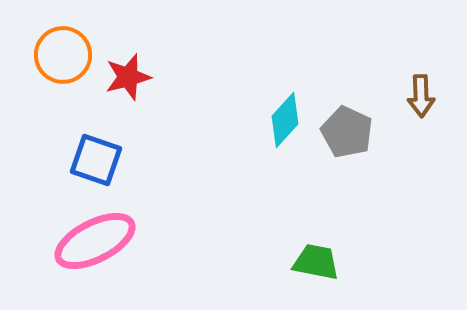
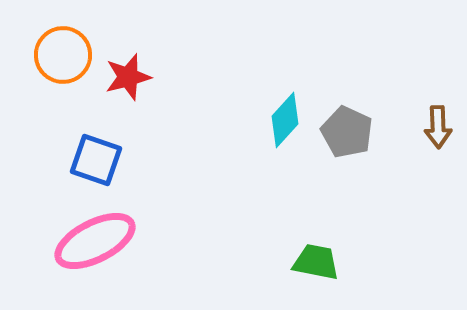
brown arrow: moved 17 px right, 31 px down
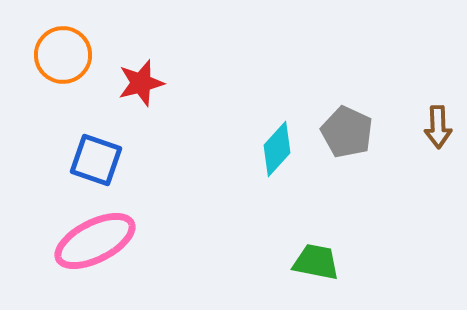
red star: moved 13 px right, 6 px down
cyan diamond: moved 8 px left, 29 px down
